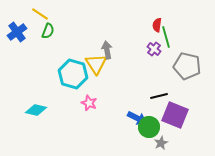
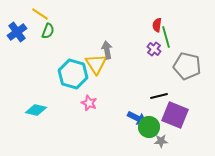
gray star: moved 2 px up; rotated 24 degrees clockwise
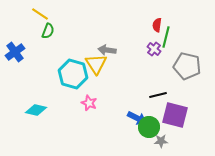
blue cross: moved 2 px left, 20 px down
green line: rotated 30 degrees clockwise
gray arrow: rotated 72 degrees counterclockwise
black line: moved 1 px left, 1 px up
purple square: rotated 8 degrees counterclockwise
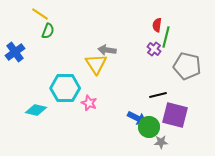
cyan hexagon: moved 8 px left, 14 px down; rotated 16 degrees counterclockwise
gray star: moved 1 px down
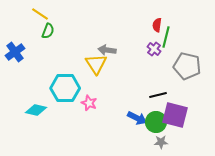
green circle: moved 7 px right, 5 px up
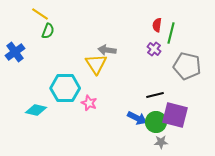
green line: moved 5 px right, 4 px up
black line: moved 3 px left
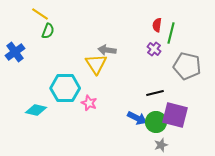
black line: moved 2 px up
gray star: moved 3 px down; rotated 16 degrees counterclockwise
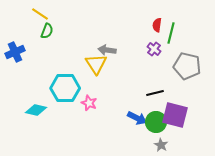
green semicircle: moved 1 px left
blue cross: rotated 12 degrees clockwise
gray star: rotated 24 degrees counterclockwise
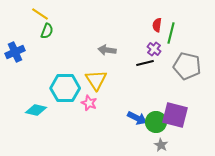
yellow triangle: moved 16 px down
black line: moved 10 px left, 30 px up
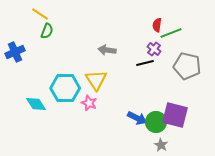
green line: rotated 55 degrees clockwise
cyan diamond: moved 6 px up; rotated 45 degrees clockwise
